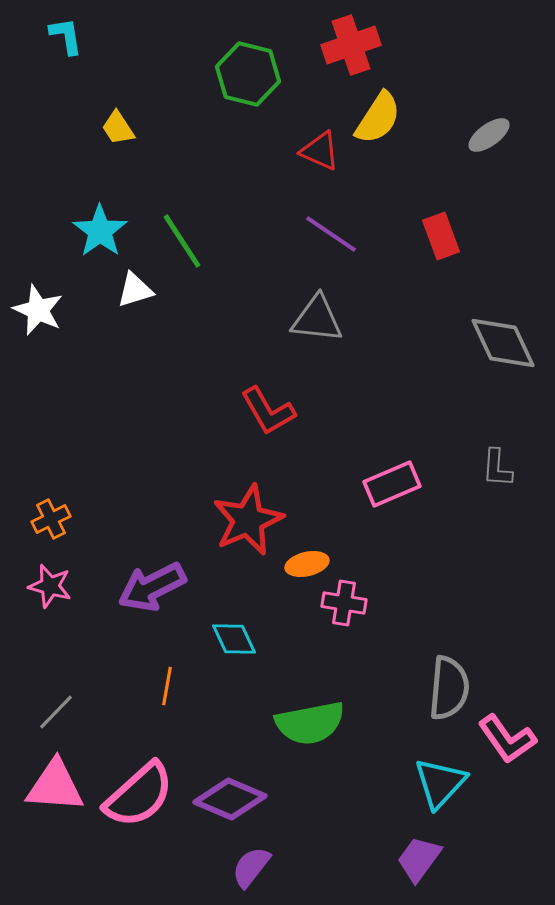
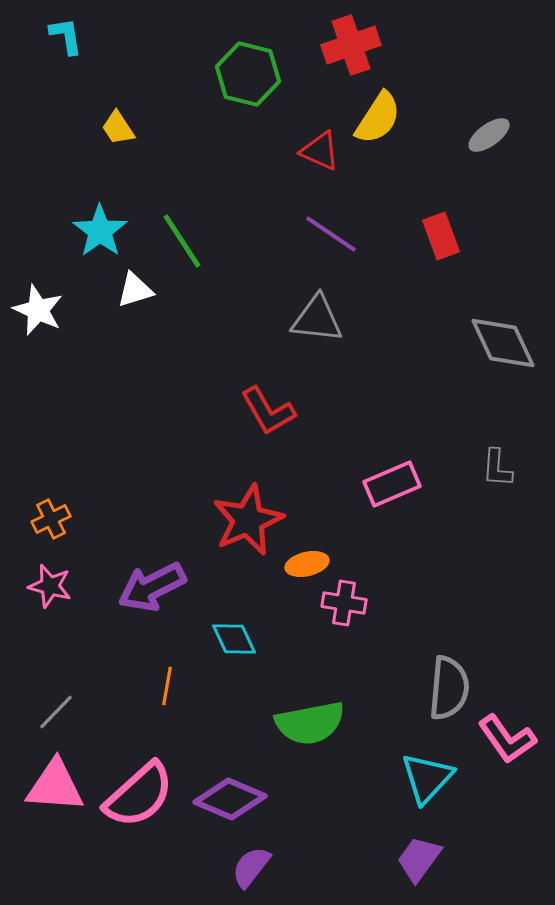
cyan triangle: moved 13 px left, 5 px up
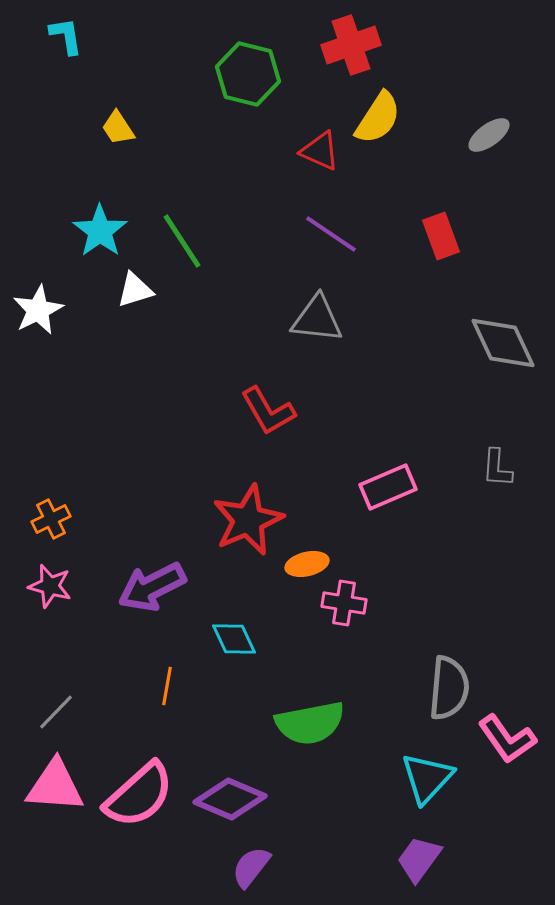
white star: rotated 21 degrees clockwise
pink rectangle: moved 4 px left, 3 px down
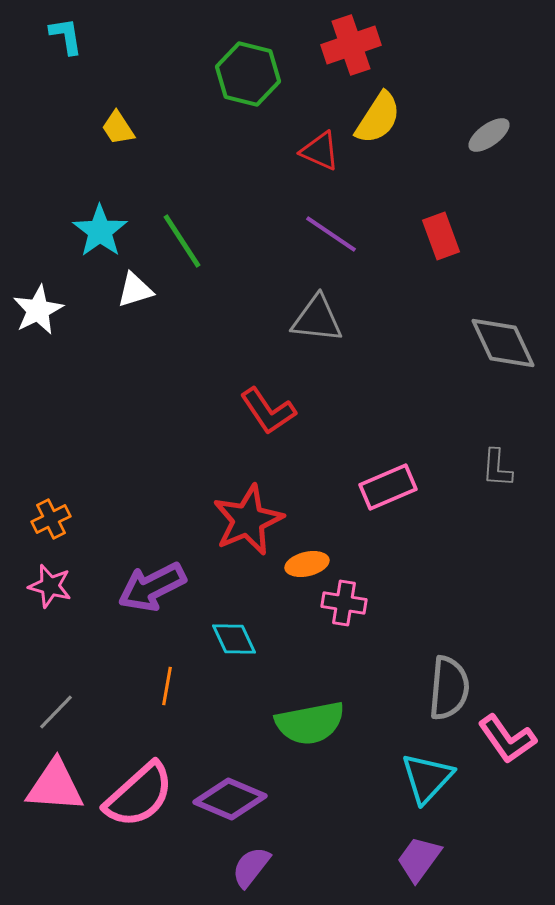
red L-shape: rotated 4 degrees counterclockwise
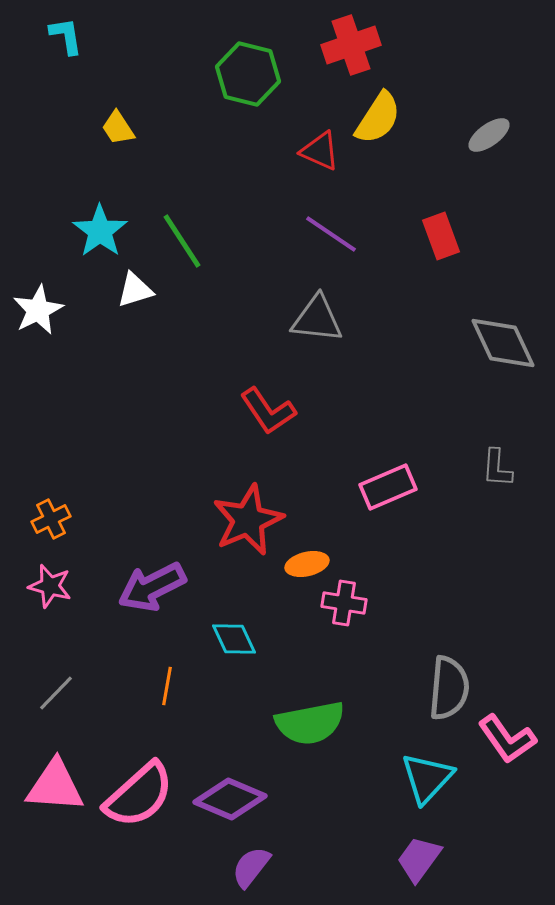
gray line: moved 19 px up
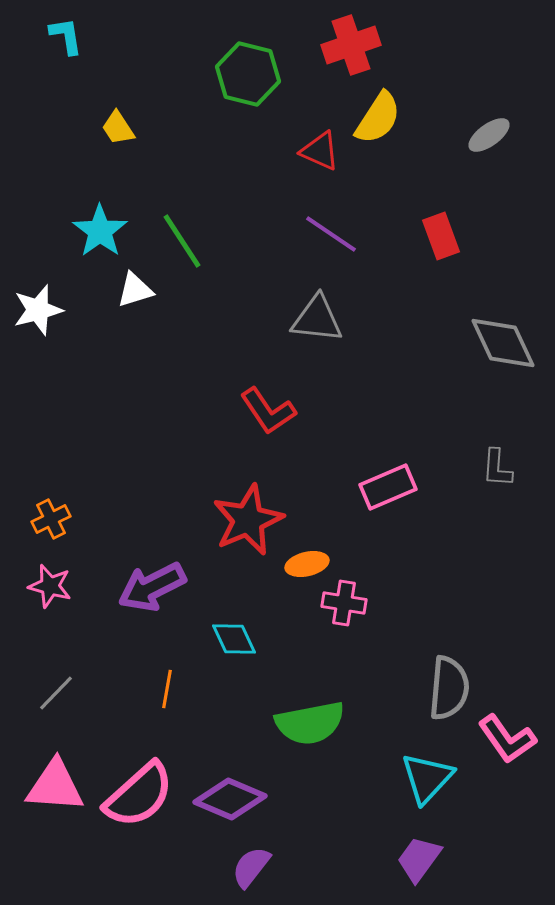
white star: rotated 12 degrees clockwise
orange line: moved 3 px down
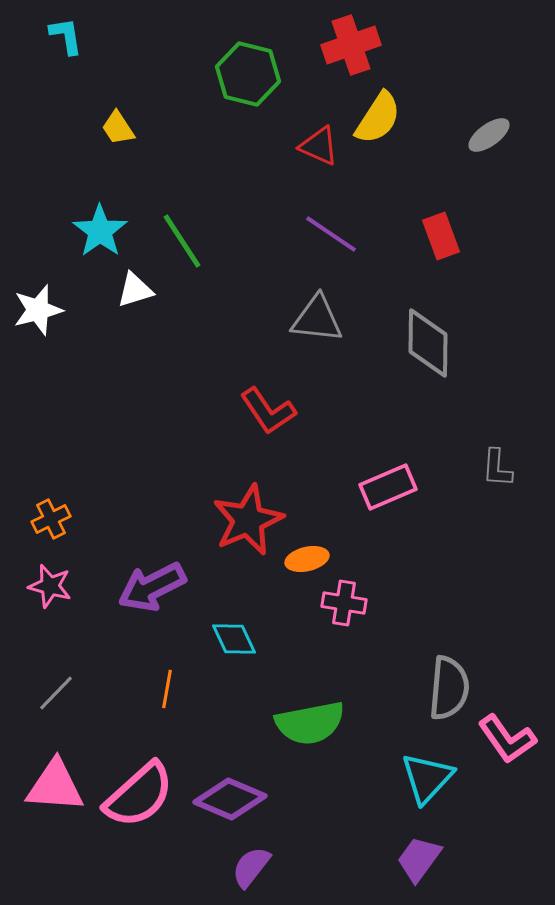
red triangle: moved 1 px left, 5 px up
gray diamond: moved 75 px left; rotated 26 degrees clockwise
orange ellipse: moved 5 px up
